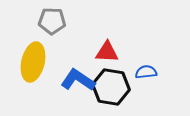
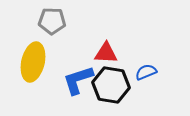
red triangle: moved 1 px left, 1 px down
blue semicircle: rotated 15 degrees counterclockwise
blue L-shape: rotated 52 degrees counterclockwise
black hexagon: moved 2 px up
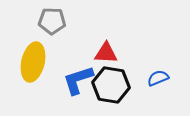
blue semicircle: moved 12 px right, 6 px down
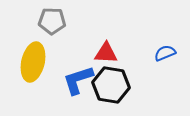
blue semicircle: moved 7 px right, 25 px up
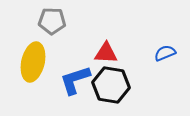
blue L-shape: moved 3 px left
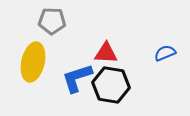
blue L-shape: moved 2 px right, 2 px up
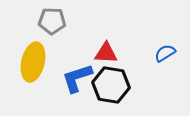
blue semicircle: rotated 10 degrees counterclockwise
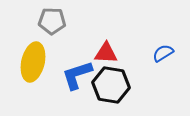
blue semicircle: moved 2 px left
blue L-shape: moved 3 px up
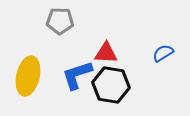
gray pentagon: moved 8 px right
yellow ellipse: moved 5 px left, 14 px down
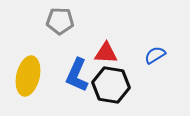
blue semicircle: moved 8 px left, 2 px down
blue L-shape: rotated 48 degrees counterclockwise
